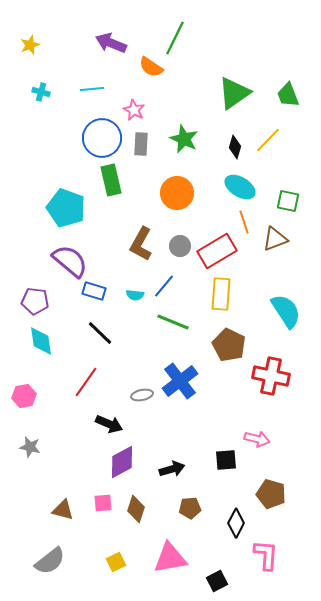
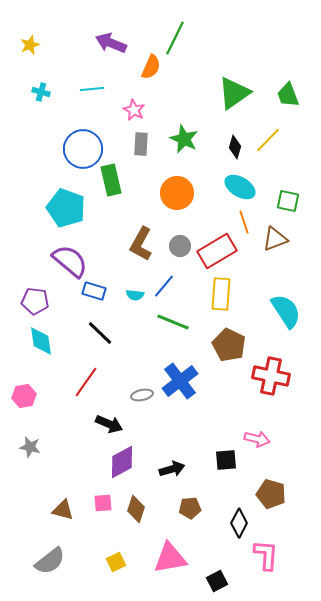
orange semicircle at (151, 67): rotated 100 degrees counterclockwise
blue circle at (102, 138): moved 19 px left, 11 px down
black diamond at (236, 523): moved 3 px right
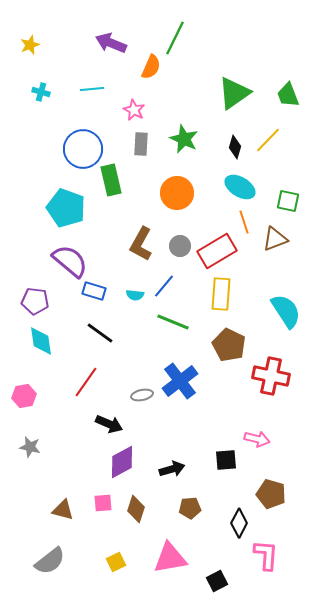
black line at (100, 333): rotated 8 degrees counterclockwise
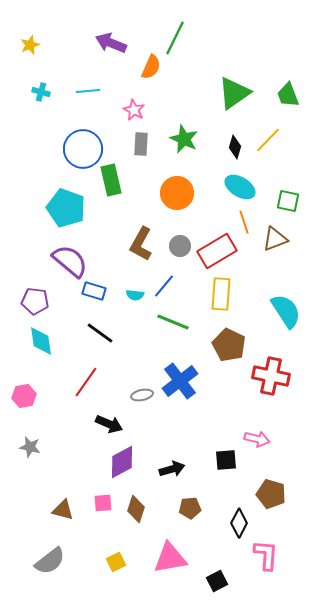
cyan line at (92, 89): moved 4 px left, 2 px down
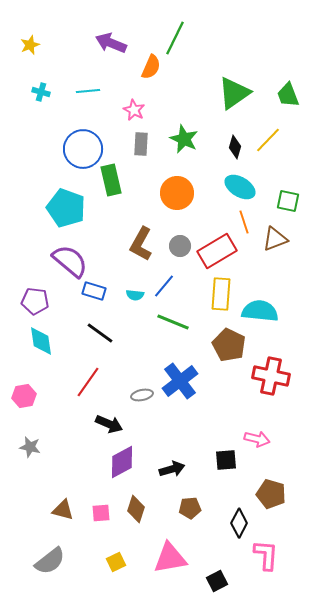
cyan semicircle at (286, 311): moved 26 px left; rotated 51 degrees counterclockwise
red line at (86, 382): moved 2 px right
pink square at (103, 503): moved 2 px left, 10 px down
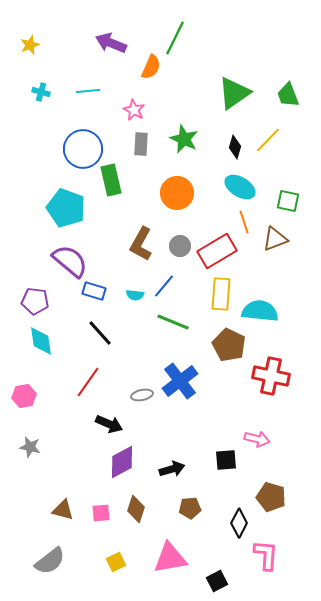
black line at (100, 333): rotated 12 degrees clockwise
brown pentagon at (271, 494): moved 3 px down
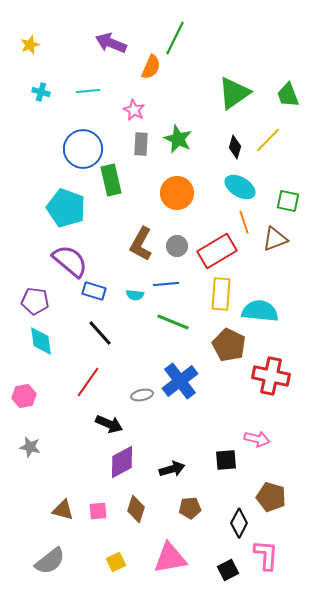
green star at (184, 139): moved 6 px left
gray circle at (180, 246): moved 3 px left
blue line at (164, 286): moved 2 px right, 2 px up; rotated 45 degrees clockwise
pink square at (101, 513): moved 3 px left, 2 px up
black square at (217, 581): moved 11 px right, 11 px up
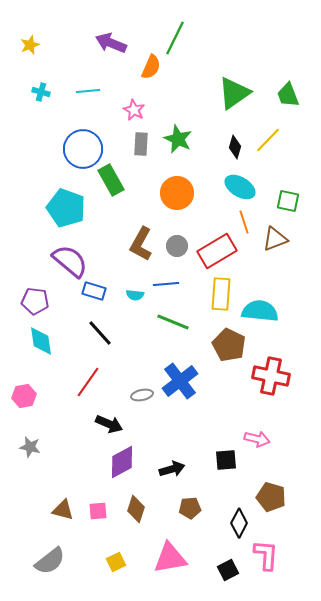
green rectangle at (111, 180): rotated 16 degrees counterclockwise
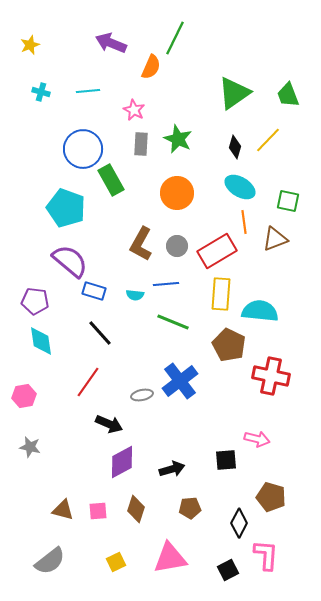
orange line at (244, 222): rotated 10 degrees clockwise
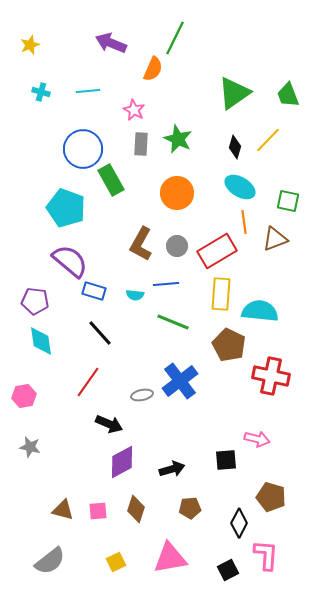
orange semicircle at (151, 67): moved 2 px right, 2 px down
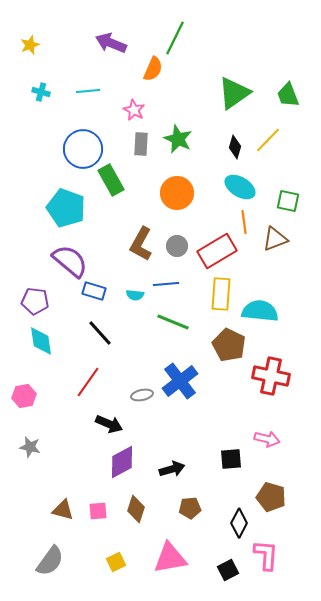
pink arrow at (257, 439): moved 10 px right
black square at (226, 460): moved 5 px right, 1 px up
gray semicircle at (50, 561): rotated 16 degrees counterclockwise
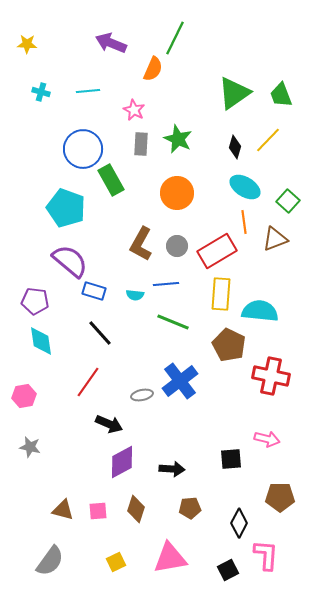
yellow star at (30, 45): moved 3 px left, 1 px up; rotated 24 degrees clockwise
green trapezoid at (288, 95): moved 7 px left
cyan ellipse at (240, 187): moved 5 px right
green square at (288, 201): rotated 30 degrees clockwise
black arrow at (172, 469): rotated 20 degrees clockwise
brown pentagon at (271, 497): moved 9 px right; rotated 16 degrees counterclockwise
